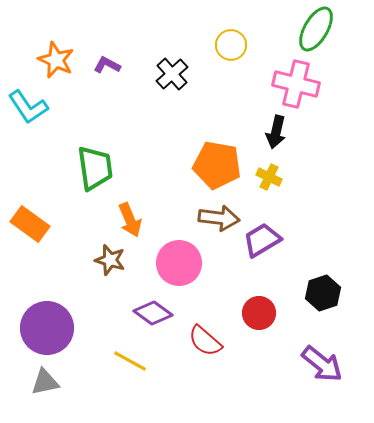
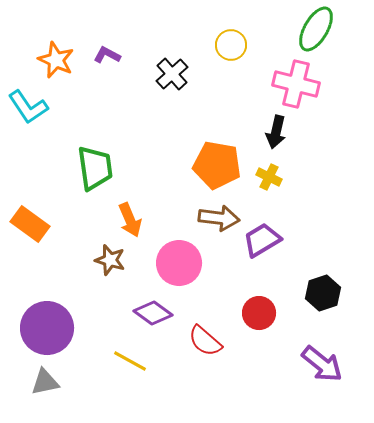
purple L-shape: moved 10 px up
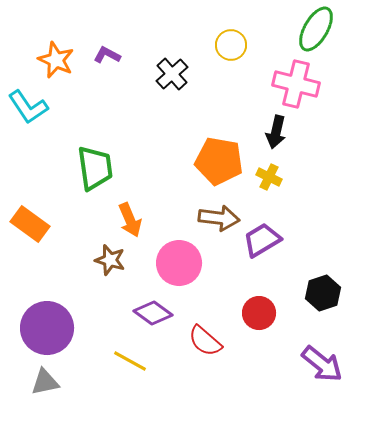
orange pentagon: moved 2 px right, 4 px up
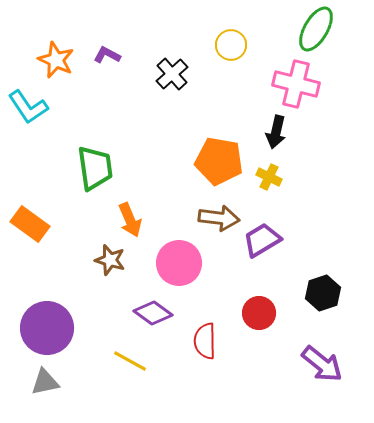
red semicircle: rotated 48 degrees clockwise
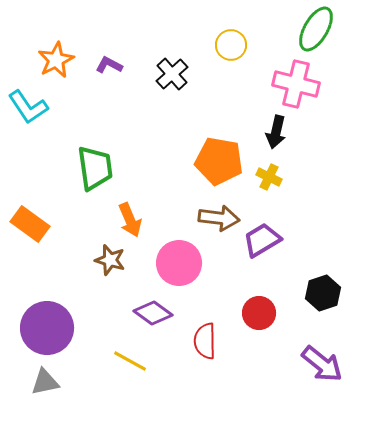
purple L-shape: moved 2 px right, 10 px down
orange star: rotated 21 degrees clockwise
